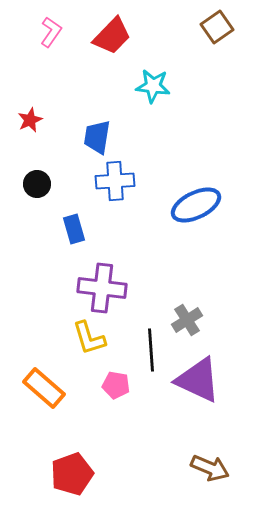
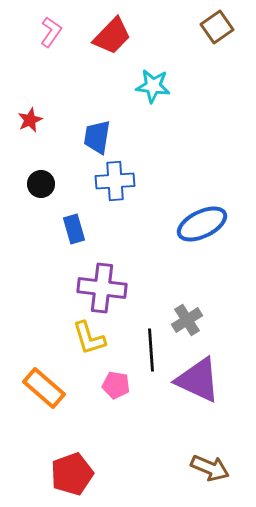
black circle: moved 4 px right
blue ellipse: moved 6 px right, 19 px down
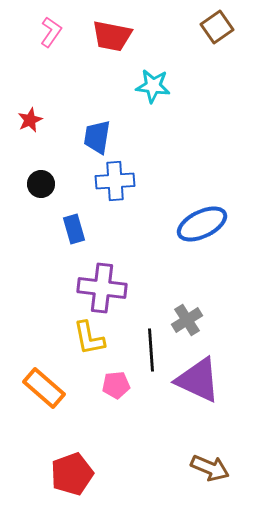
red trapezoid: rotated 57 degrees clockwise
yellow L-shape: rotated 6 degrees clockwise
pink pentagon: rotated 16 degrees counterclockwise
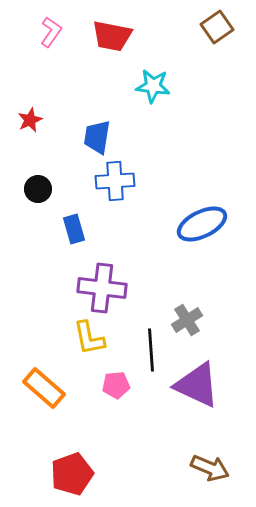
black circle: moved 3 px left, 5 px down
purple triangle: moved 1 px left, 5 px down
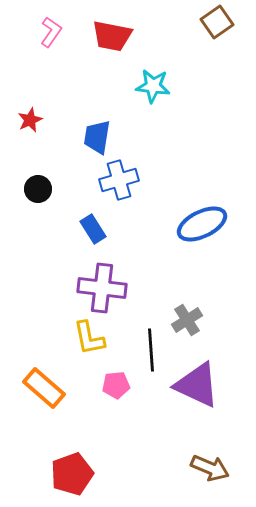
brown square: moved 5 px up
blue cross: moved 4 px right, 1 px up; rotated 12 degrees counterclockwise
blue rectangle: moved 19 px right; rotated 16 degrees counterclockwise
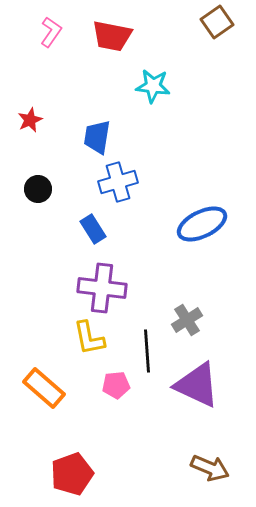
blue cross: moved 1 px left, 2 px down
black line: moved 4 px left, 1 px down
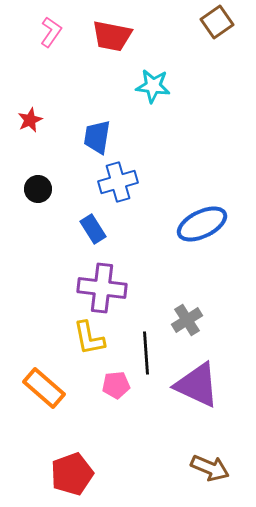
black line: moved 1 px left, 2 px down
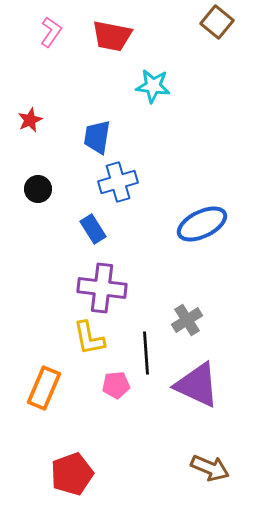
brown square: rotated 16 degrees counterclockwise
orange rectangle: rotated 72 degrees clockwise
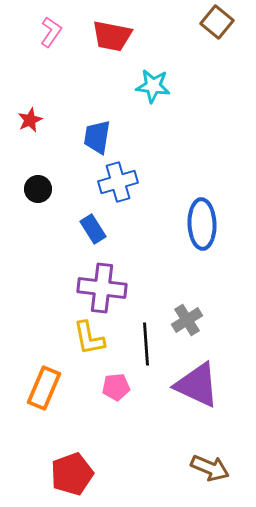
blue ellipse: rotated 66 degrees counterclockwise
black line: moved 9 px up
pink pentagon: moved 2 px down
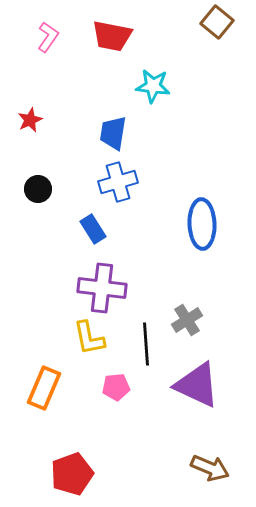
pink L-shape: moved 3 px left, 5 px down
blue trapezoid: moved 16 px right, 4 px up
